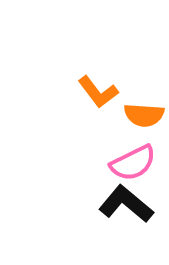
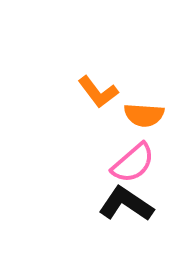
pink semicircle: rotated 15 degrees counterclockwise
black L-shape: rotated 6 degrees counterclockwise
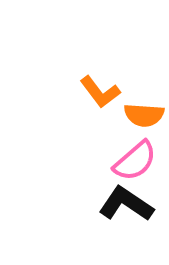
orange L-shape: moved 2 px right
pink semicircle: moved 2 px right, 2 px up
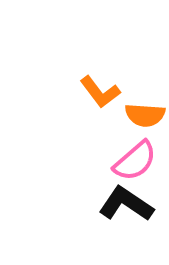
orange semicircle: moved 1 px right
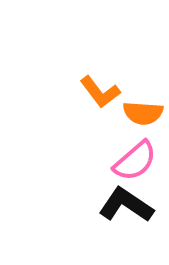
orange semicircle: moved 2 px left, 2 px up
black L-shape: moved 1 px down
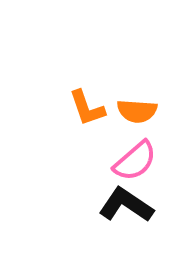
orange L-shape: moved 13 px left, 16 px down; rotated 18 degrees clockwise
orange semicircle: moved 6 px left, 2 px up
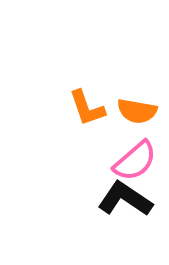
orange semicircle: rotated 6 degrees clockwise
black L-shape: moved 1 px left, 6 px up
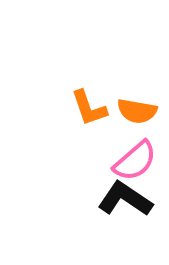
orange L-shape: moved 2 px right
